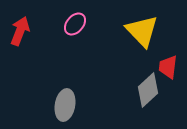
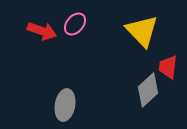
red arrow: moved 22 px right; rotated 88 degrees clockwise
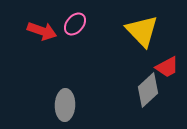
red trapezoid: moved 1 px left; rotated 125 degrees counterclockwise
gray ellipse: rotated 8 degrees counterclockwise
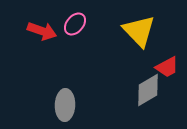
yellow triangle: moved 3 px left
gray diamond: rotated 12 degrees clockwise
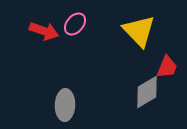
red arrow: moved 2 px right
red trapezoid: rotated 40 degrees counterclockwise
gray diamond: moved 1 px left, 2 px down
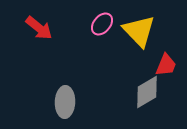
pink ellipse: moved 27 px right
red arrow: moved 5 px left, 3 px up; rotated 20 degrees clockwise
red trapezoid: moved 1 px left, 2 px up
gray ellipse: moved 3 px up
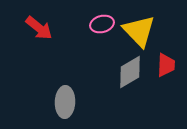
pink ellipse: rotated 35 degrees clockwise
red trapezoid: rotated 20 degrees counterclockwise
gray diamond: moved 17 px left, 20 px up
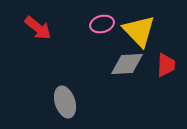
red arrow: moved 1 px left
gray diamond: moved 3 px left, 8 px up; rotated 28 degrees clockwise
gray ellipse: rotated 20 degrees counterclockwise
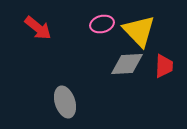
red trapezoid: moved 2 px left, 1 px down
